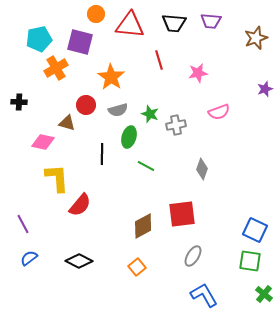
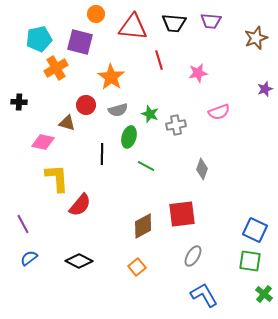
red triangle: moved 3 px right, 2 px down
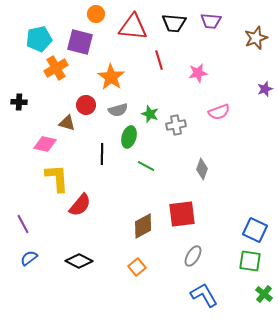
pink diamond: moved 2 px right, 2 px down
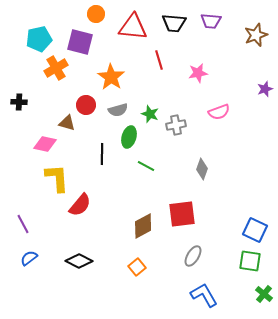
brown star: moved 3 px up
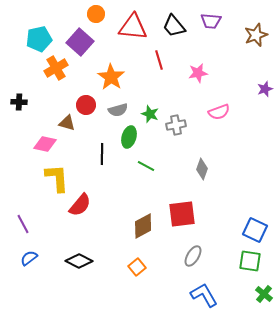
black trapezoid: moved 3 px down; rotated 45 degrees clockwise
purple square: rotated 28 degrees clockwise
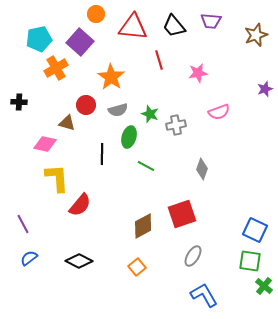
red square: rotated 12 degrees counterclockwise
green cross: moved 8 px up
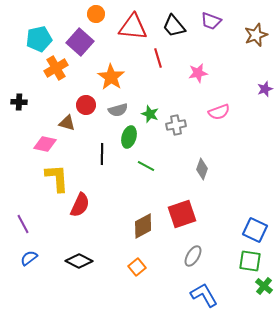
purple trapezoid: rotated 15 degrees clockwise
red line: moved 1 px left, 2 px up
red semicircle: rotated 15 degrees counterclockwise
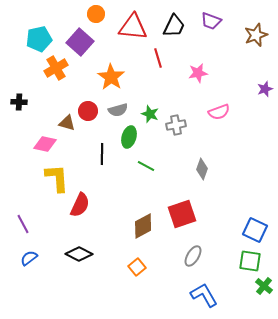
black trapezoid: rotated 115 degrees counterclockwise
red circle: moved 2 px right, 6 px down
black diamond: moved 7 px up
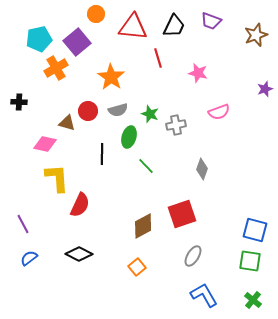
purple square: moved 3 px left; rotated 8 degrees clockwise
pink star: rotated 24 degrees clockwise
green line: rotated 18 degrees clockwise
blue square: rotated 10 degrees counterclockwise
green cross: moved 11 px left, 14 px down
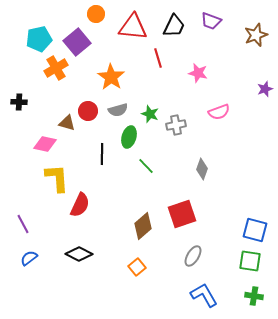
brown diamond: rotated 12 degrees counterclockwise
green cross: moved 1 px right, 4 px up; rotated 30 degrees counterclockwise
